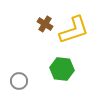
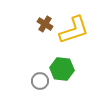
gray circle: moved 21 px right
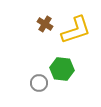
yellow L-shape: moved 2 px right
gray circle: moved 1 px left, 2 px down
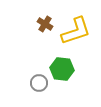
yellow L-shape: moved 1 px down
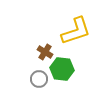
brown cross: moved 28 px down
gray circle: moved 4 px up
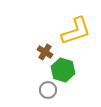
green hexagon: moved 1 px right, 1 px down; rotated 10 degrees clockwise
gray circle: moved 9 px right, 11 px down
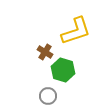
gray circle: moved 6 px down
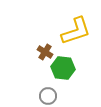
green hexagon: moved 2 px up; rotated 10 degrees counterclockwise
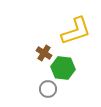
brown cross: moved 1 px left, 1 px down
gray circle: moved 7 px up
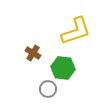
brown cross: moved 11 px left
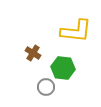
yellow L-shape: rotated 24 degrees clockwise
gray circle: moved 2 px left, 2 px up
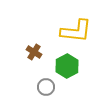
brown cross: moved 1 px right, 1 px up
green hexagon: moved 4 px right, 2 px up; rotated 25 degrees clockwise
